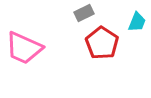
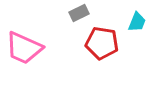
gray rectangle: moved 5 px left
red pentagon: rotated 24 degrees counterclockwise
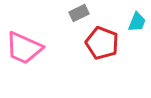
red pentagon: rotated 12 degrees clockwise
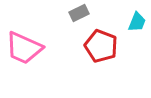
red pentagon: moved 1 px left, 3 px down
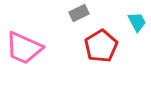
cyan trapezoid: rotated 50 degrees counterclockwise
red pentagon: rotated 20 degrees clockwise
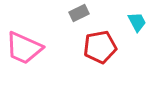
red pentagon: moved 1 px left, 1 px down; rotated 20 degrees clockwise
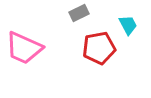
cyan trapezoid: moved 9 px left, 3 px down
red pentagon: moved 1 px left, 1 px down
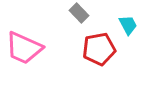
gray rectangle: rotated 72 degrees clockwise
red pentagon: moved 1 px down
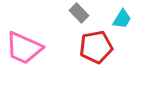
cyan trapezoid: moved 6 px left, 6 px up; rotated 60 degrees clockwise
red pentagon: moved 3 px left, 2 px up
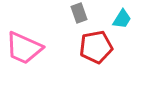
gray rectangle: rotated 24 degrees clockwise
